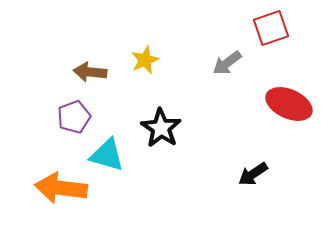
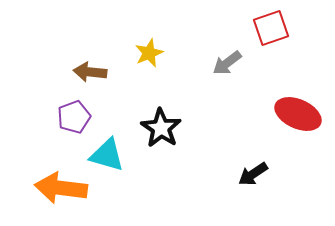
yellow star: moved 4 px right, 7 px up
red ellipse: moved 9 px right, 10 px down
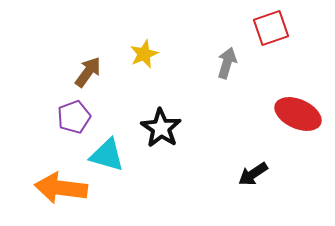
yellow star: moved 5 px left, 1 px down
gray arrow: rotated 144 degrees clockwise
brown arrow: moved 2 px left; rotated 120 degrees clockwise
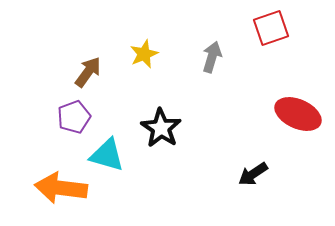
gray arrow: moved 15 px left, 6 px up
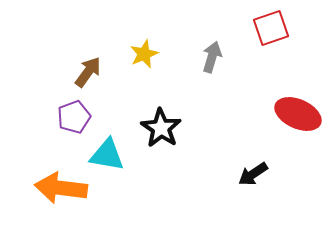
cyan triangle: rotated 6 degrees counterclockwise
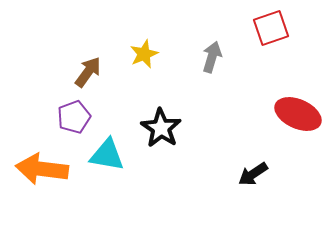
orange arrow: moved 19 px left, 19 px up
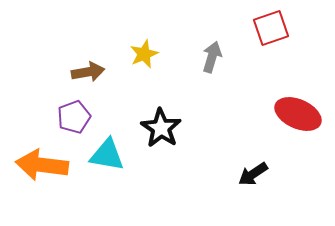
brown arrow: rotated 44 degrees clockwise
orange arrow: moved 4 px up
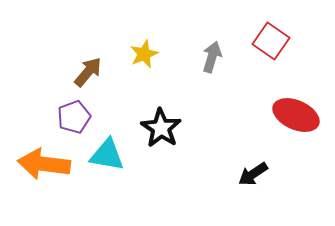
red square: moved 13 px down; rotated 36 degrees counterclockwise
brown arrow: rotated 40 degrees counterclockwise
red ellipse: moved 2 px left, 1 px down
orange arrow: moved 2 px right, 1 px up
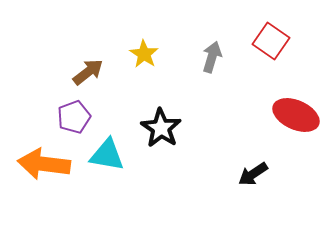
yellow star: rotated 16 degrees counterclockwise
brown arrow: rotated 12 degrees clockwise
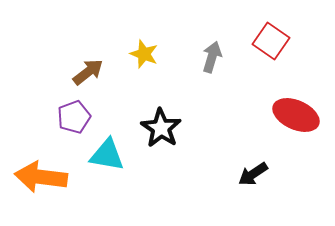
yellow star: rotated 12 degrees counterclockwise
orange arrow: moved 3 px left, 13 px down
